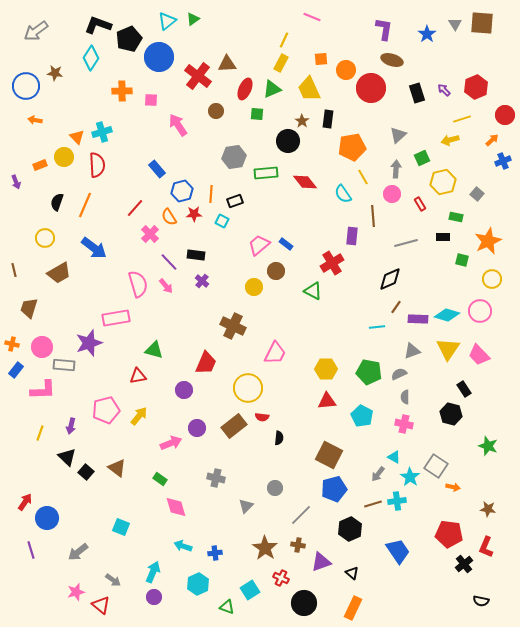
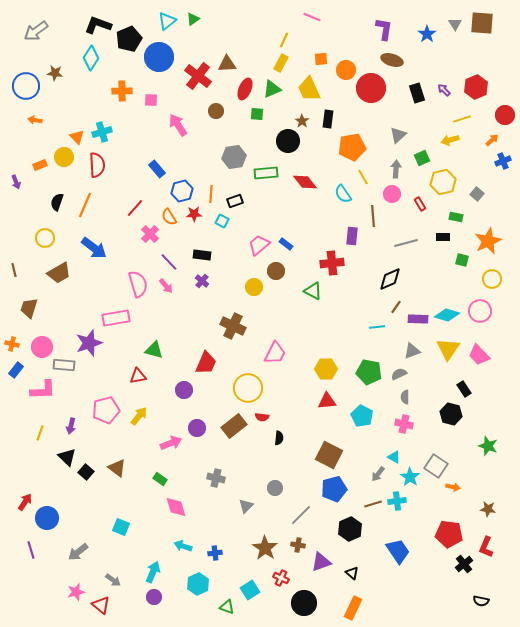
black rectangle at (196, 255): moved 6 px right
red cross at (332, 263): rotated 25 degrees clockwise
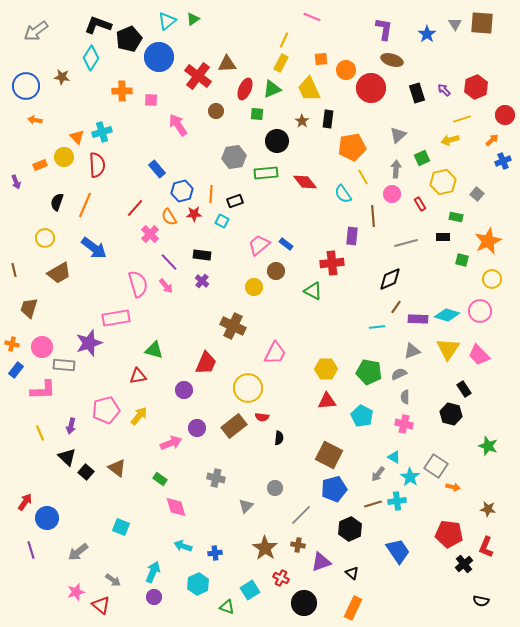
brown star at (55, 73): moved 7 px right, 4 px down
black circle at (288, 141): moved 11 px left
yellow line at (40, 433): rotated 42 degrees counterclockwise
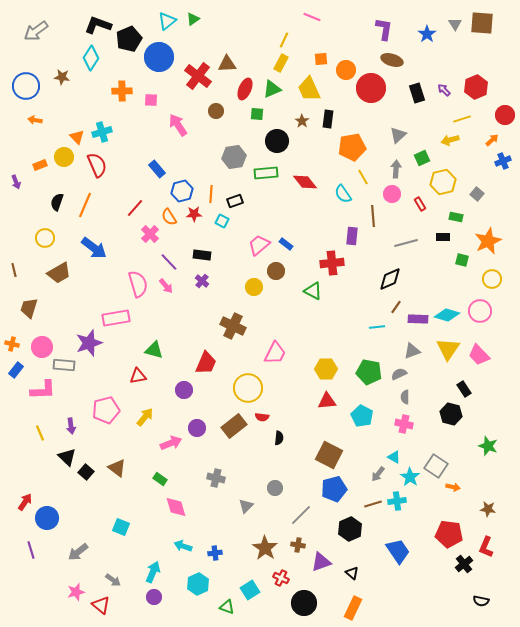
red semicircle at (97, 165): rotated 20 degrees counterclockwise
yellow arrow at (139, 416): moved 6 px right, 1 px down
purple arrow at (71, 426): rotated 21 degrees counterclockwise
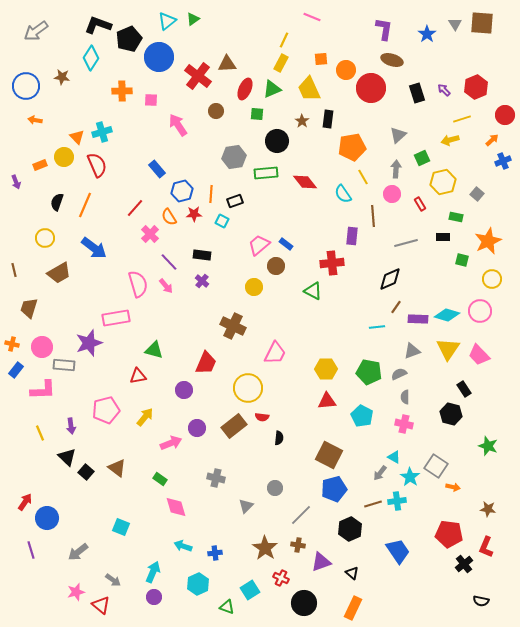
brown circle at (276, 271): moved 5 px up
gray arrow at (378, 474): moved 2 px right, 1 px up
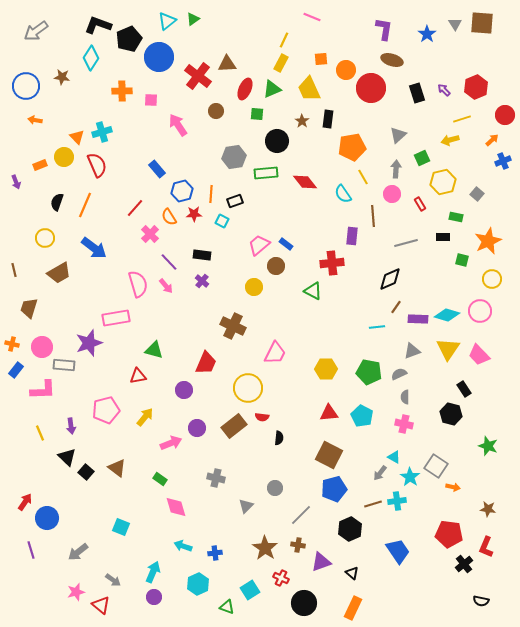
red triangle at (327, 401): moved 2 px right, 12 px down
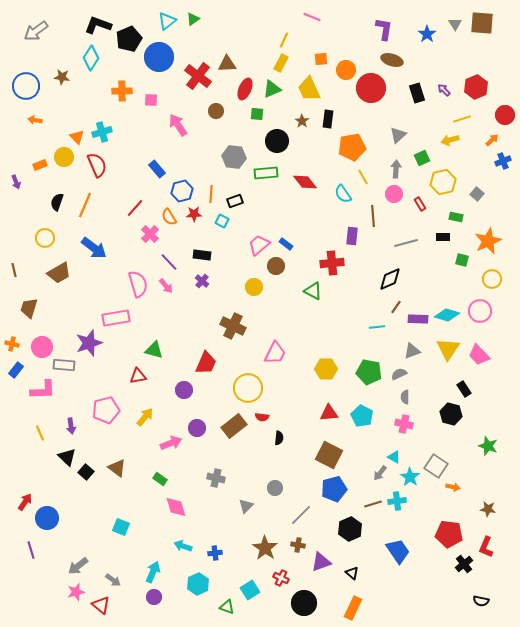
gray hexagon at (234, 157): rotated 15 degrees clockwise
pink circle at (392, 194): moved 2 px right
gray arrow at (78, 552): moved 14 px down
